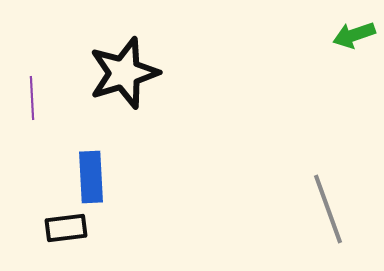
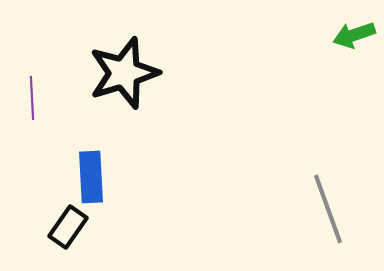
black rectangle: moved 2 px right, 1 px up; rotated 48 degrees counterclockwise
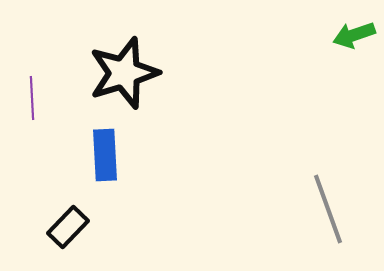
blue rectangle: moved 14 px right, 22 px up
black rectangle: rotated 9 degrees clockwise
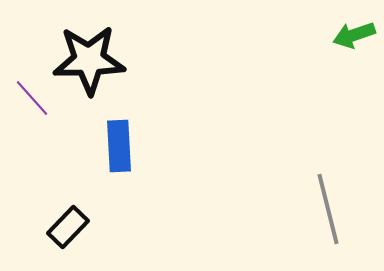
black star: moved 35 px left, 13 px up; rotated 16 degrees clockwise
purple line: rotated 39 degrees counterclockwise
blue rectangle: moved 14 px right, 9 px up
gray line: rotated 6 degrees clockwise
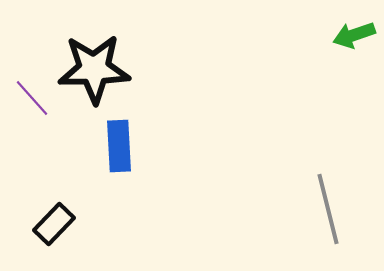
black star: moved 5 px right, 9 px down
black rectangle: moved 14 px left, 3 px up
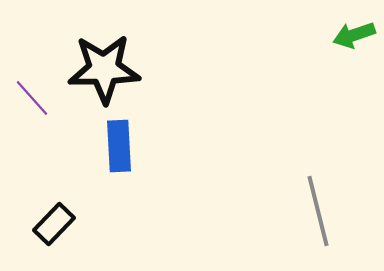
black star: moved 10 px right
gray line: moved 10 px left, 2 px down
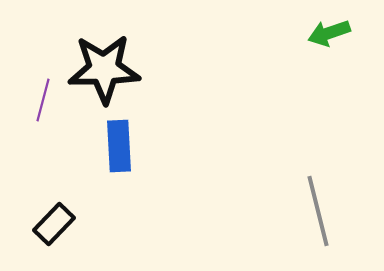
green arrow: moved 25 px left, 2 px up
purple line: moved 11 px right, 2 px down; rotated 57 degrees clockwise
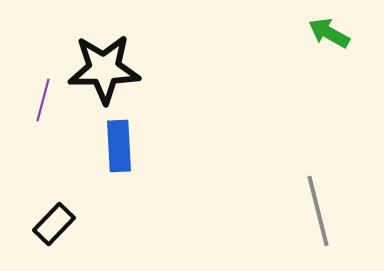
green arrow: rotated 48 degrees clockwise
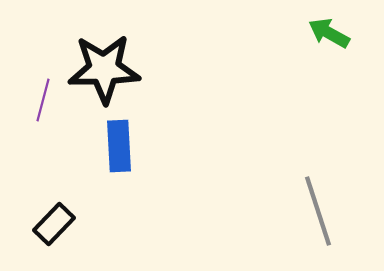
gray line: rotated 4 degrees counterclockwise
